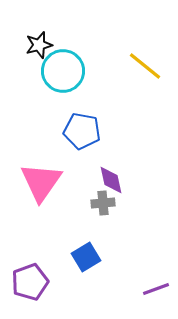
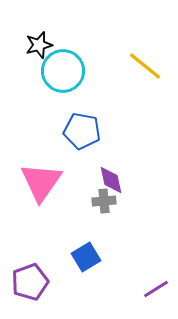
gray cross: moved 1 px right, 2 px up
purple line: rotated 12 degrees counterclockwise
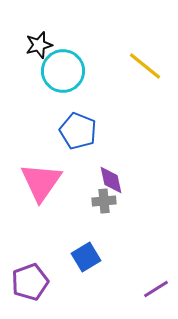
blue pentagon: moved 4 px left; rotated 12 degrees clockwise
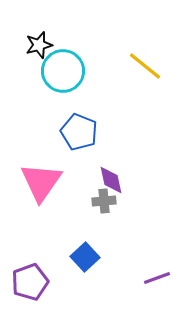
blue pentagon: moved 1 px right, 1 px down
blue square: moved 1 px left; rotated 12 degrees counterclockwise
purple line: moved 1 px right, 11 px up; rotated 12 degrees clockwise
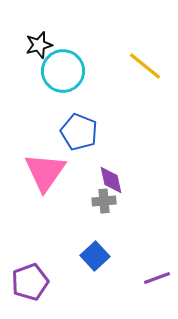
pink triangle: moved 4 px right, 10 px up
blue square: moved 10 px right, 1 px up
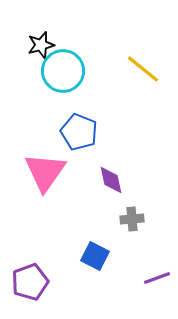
black star: moved 2 px right
yellow line: moved 2 px left, 3 px down
gray cross: moved 28 px right, 18 px down
blue square: rotated 20 degrees counterclockwise
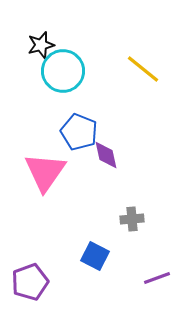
purple diamond: moved 5 px left, 25 px up
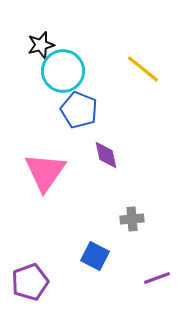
blue pentagon: moved 22 px up
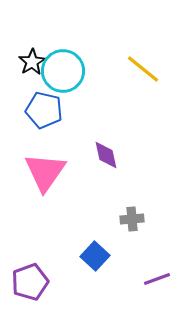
black star: moved 9 px left, 17 px down; rotated 16 degrees counterclockwise
blue pentagon: moved 35 px left; rotated 9 degrees counterclockwise
blue square: rotated 16 degrees clockwise
purple line: moved 1 px down
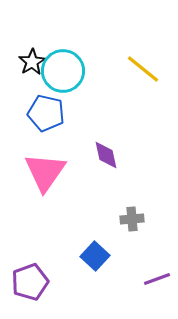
blue pentagon: moved 2 px right, 3 px down
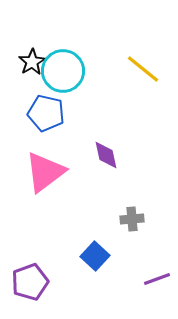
pink triangle: rotated 18 degrees clockwise
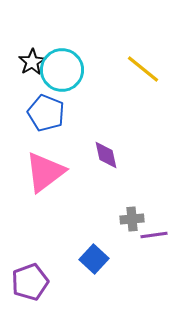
cyan circle: moved 1 px left, 1 px up
blue pentagon: rotated 9 degrees clockwise
blue square: moved 1 px left, 3 px down
purple line: moved 3 px left, 44 px up; rotated 12 degrees clockwise
